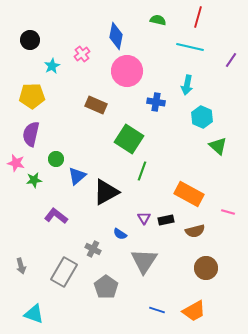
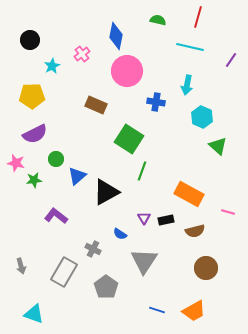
purple semicircle: moved 4 px right; rotated 130 degrees counterclockwise
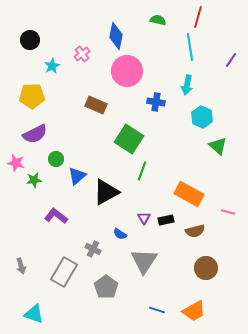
cyan line: rotated 68 degrees clockwise
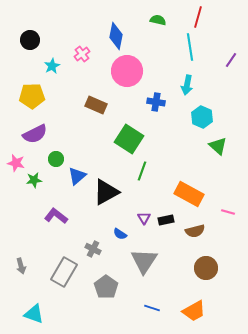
blue line: moved 5 px left, 2 px up
